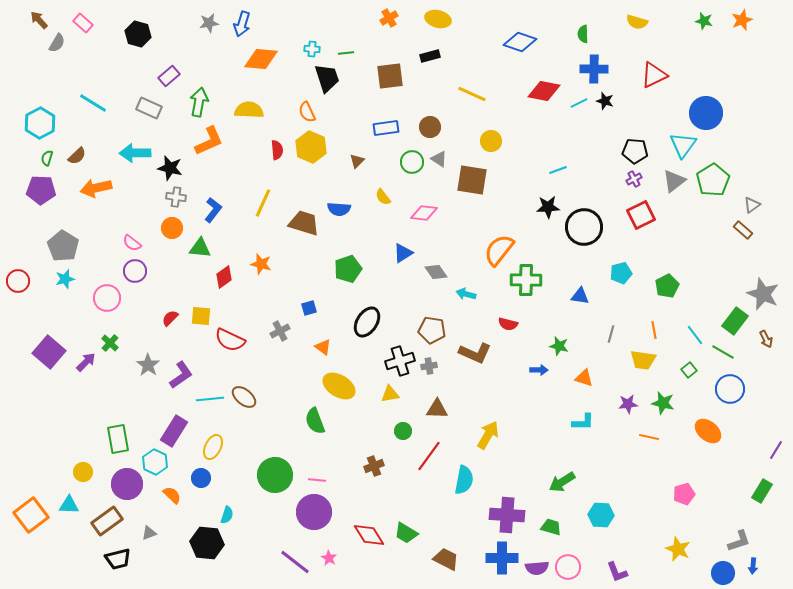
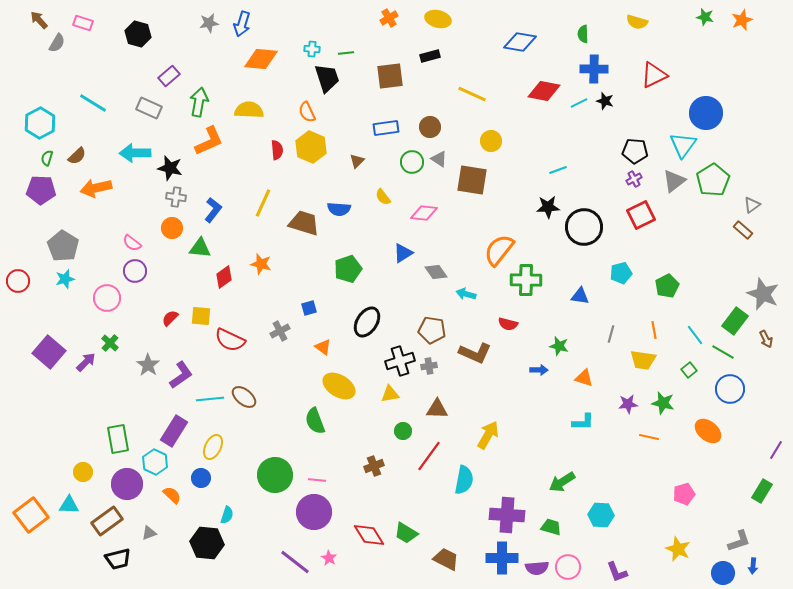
green star at (704, 21): moved 1 px right, 4 px up
pink rectangle at (83, 23): rotated 24 degrees counterclockwise
blue diamond at (520, 42): rotated 8 degrees counterclockwise
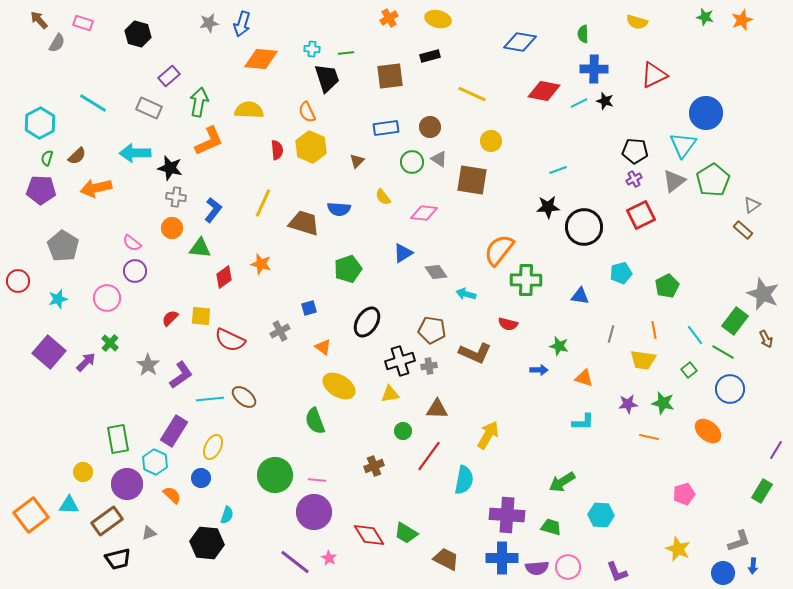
cyan star at (65, 279): moved 7 px left, 20 px down
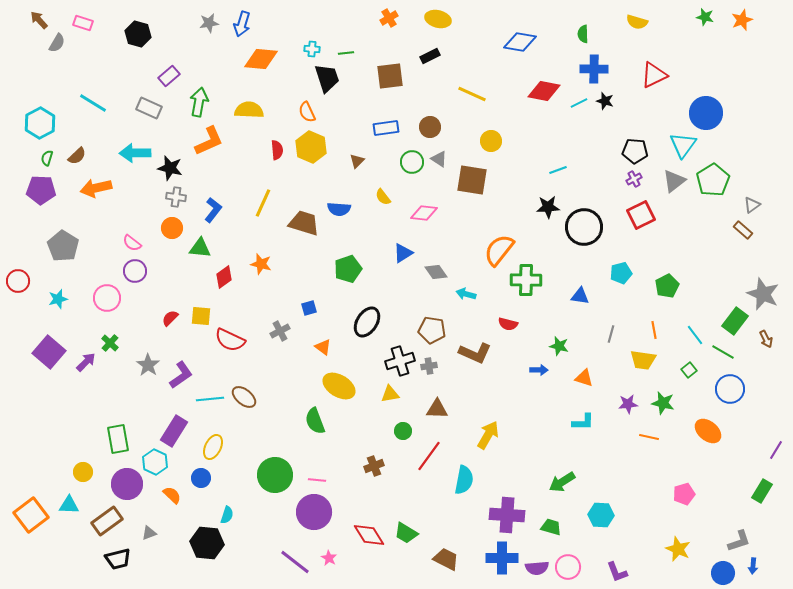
black rectangle at (430, 56): rotated 12 degrees counterclockwise
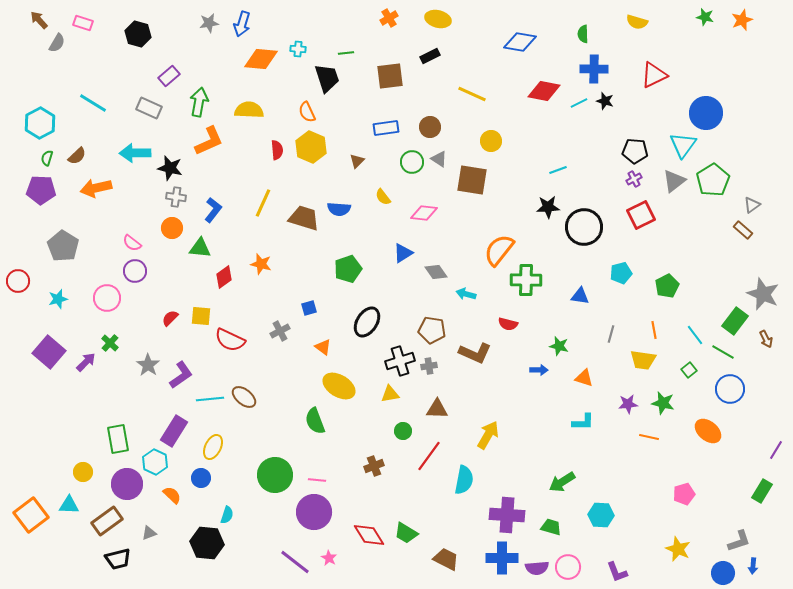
cyan cross at (312, 49): moved 14 px left
brown trapezoid at (304, 223): moved 5 px up
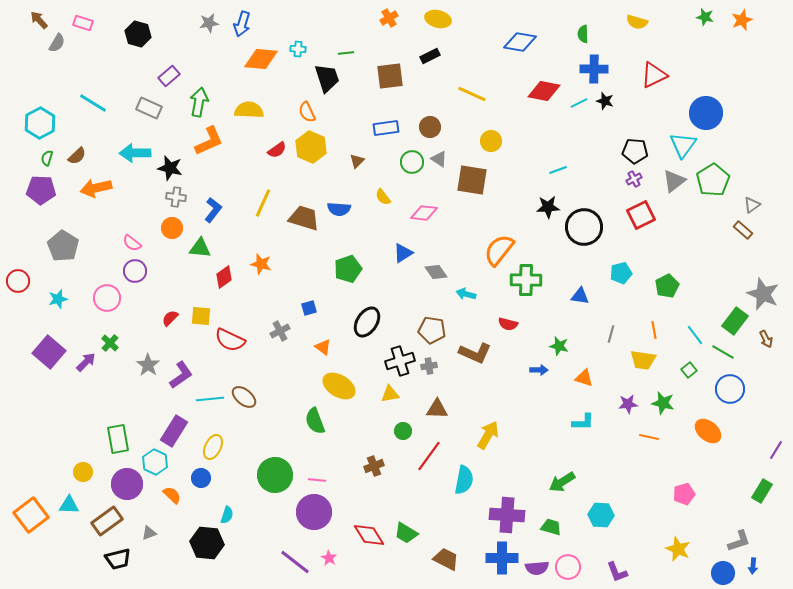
red semicircle at (277, 150): rotated 60 degrees clockwise
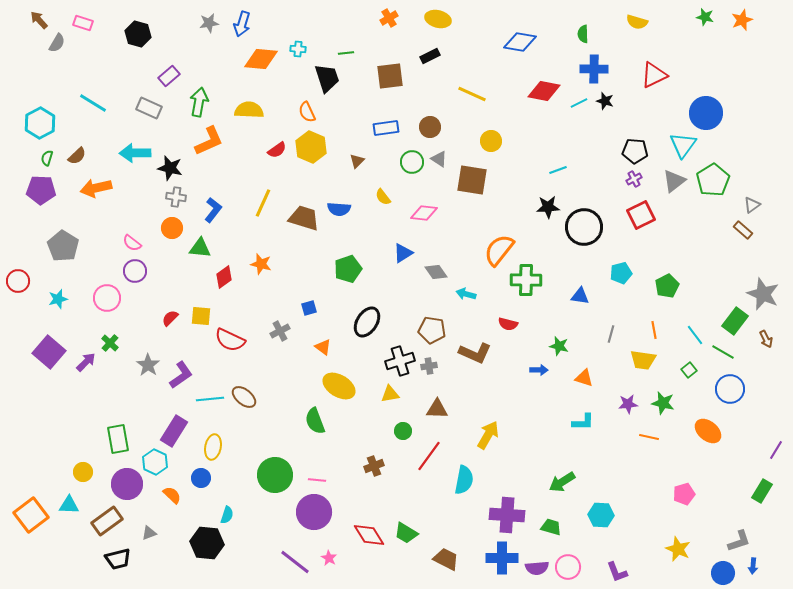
yellow ellipse at (213, 447): rotated 15 degrees counterclockwise
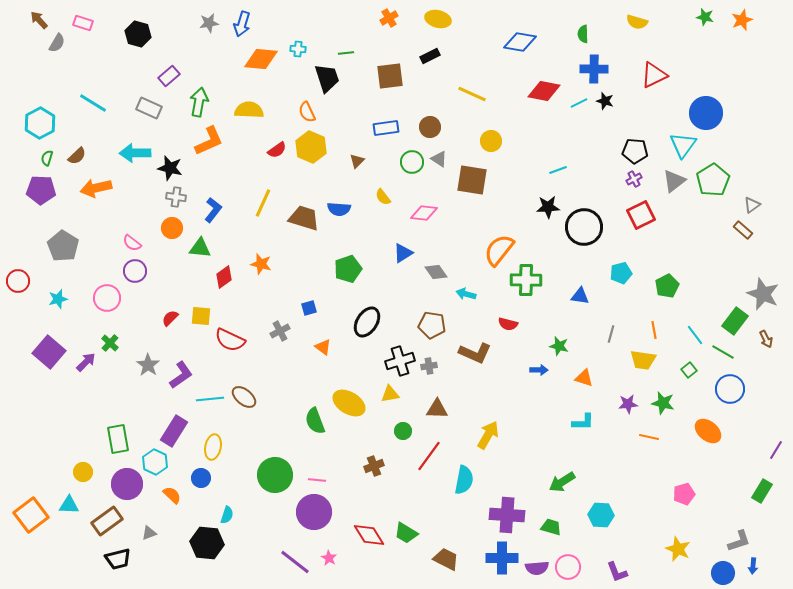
brown pentagon at (432, 330): moved 5 px up
yellow ellipse at (339, 386): moved 10 px right, 17 px down
